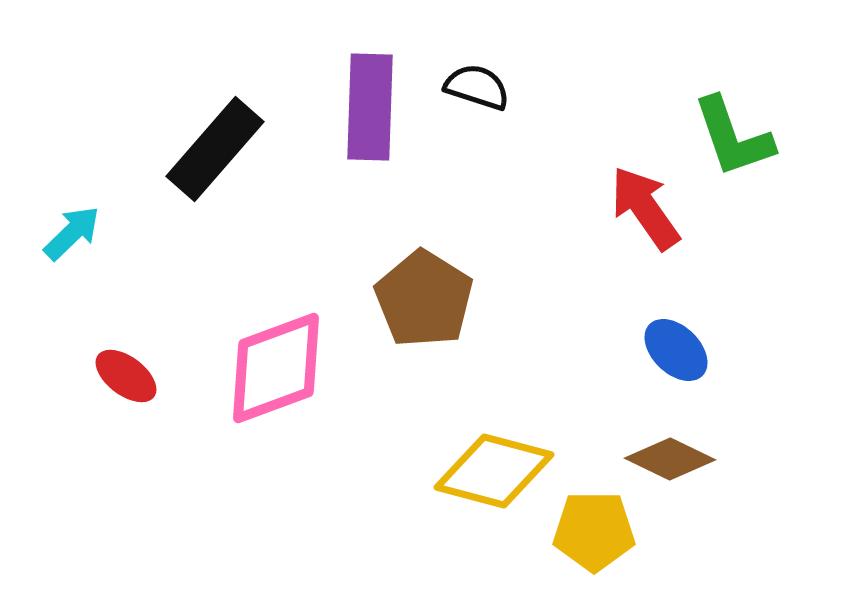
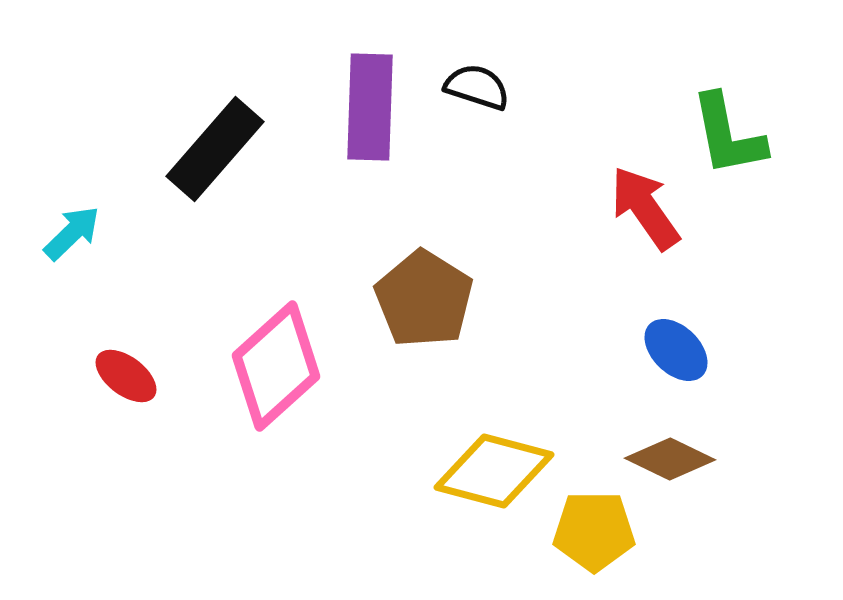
green L-shape: moved 5 px left, 2 px up; rotated 8 degrees clockwise
pink diamond: moved 2 px up; rotated 22 degrees counterclockwise
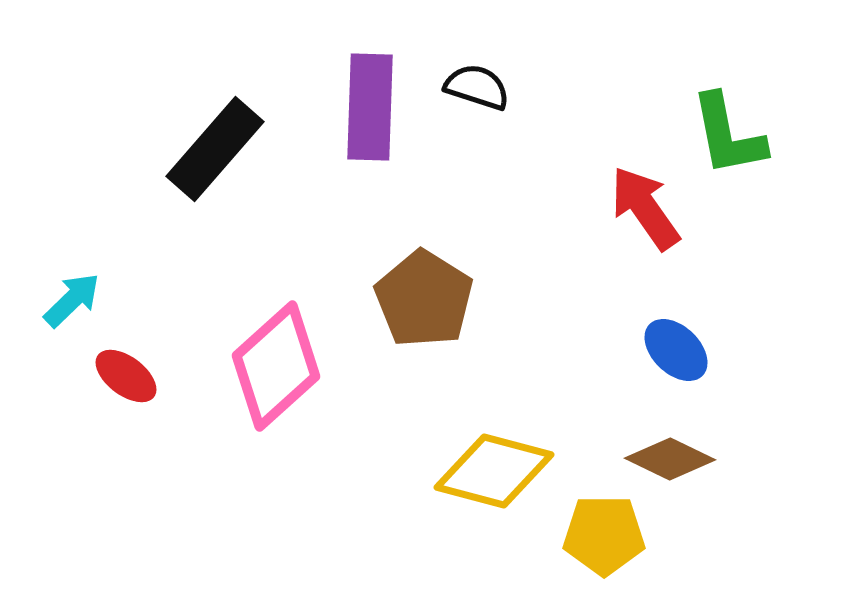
cyan arrow: moved 67 px down
yellow pentagon: moved 10 px right, 4 px down
